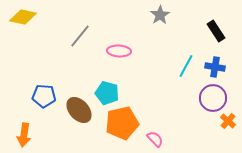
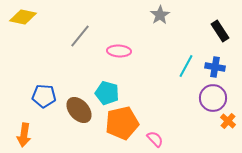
black rectangle: moved 4 px right
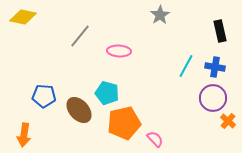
black rectangle: rotated 20 degrees clockwise
orange pentagon: moved 2 px right
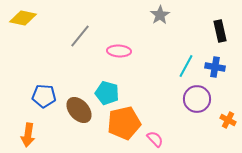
yellow diamond: moved 1 px down
purple circle: moved 16 px left, 1 px down
orange cross: moved 1 px up; rotated 14 degrees counterclockwise
orange arrow: moved 4 px right
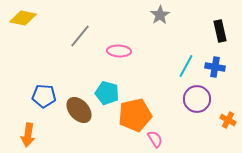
orange pentagon: moved 11 px right, 8 px up
pink semicircle: rotated 12 degrees clockwise
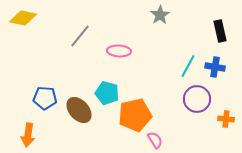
cyan line: moved 2 px right
blue pentagon: moved 1 px right, 2 px down
orange cross: moved 2 px left, 1 px up; rotated 21 degrees counterclockwise
pink semicircle: moved 1 px down
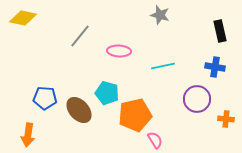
gray star: rotated 24 degrees counterclockwise
cyan line: moved 25 px left; rotated 50 degrees clockwise
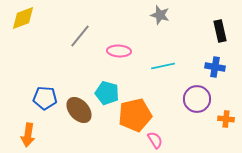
yellow diamond: rotated 32 degrees counterclockwise
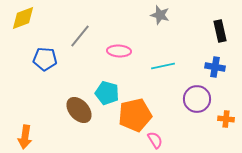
blue pentagon: moved 39 px up
orange arrow: moved 3 px left, 2 px down
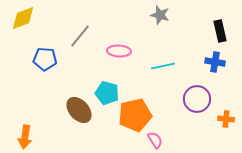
blue cross: moved 5 px up
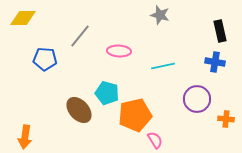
yellow diamond: rotated 20 degrees clockwise
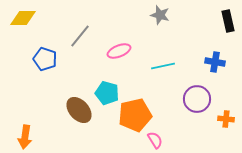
black rectangle: moved 8 px right, 10 px up
pink ellipse: rotated 25 degrees counterclockwise
blue pentagon: rotated 15 degrees clockwise
